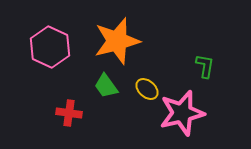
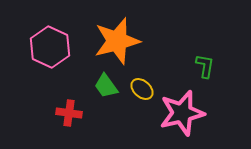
yellow ellipse: moved 5 px left
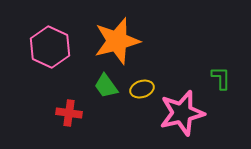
green L-shape: moved 16 px right, 12 px down; rotated 10 degrees counterclockwise
yellow ellipse: rotated 60 degrees counterclockwise
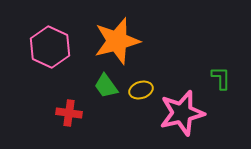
yellow ellipse: moved 1 px left, 1 px down
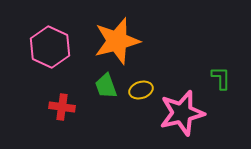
green trapezoid: rotated 16 degrees clockwise
red cross: moved 7 px left, 6 px up
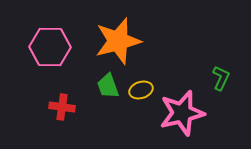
orange star: moved 1 px right
pink hexagon: rotated 24 degrees counterclockwise
green L-shape: rotated 25 degrees clockwise
green trapezoid: moved 2 px right
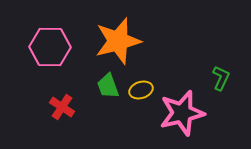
red cross: rotated 25 degrees clockwise
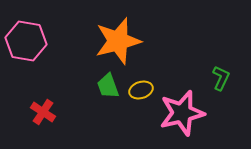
pink hexagon: moved 24 px left, 6 px up; rotated 9 degrees clockwise
red cross: moved 19 px left, 5 px down
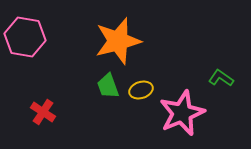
pink hexagon: moved 1 px left, 4 px up
green L-shape: rotated 80 degrees counterclockwise
pink star: rotated 9 degrees counterclockwise
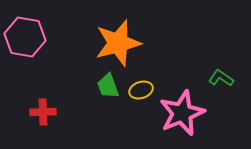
orange star: moved 2 px down
red cross: rotated 35 degrees counterclockwise
